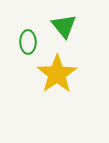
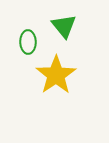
yellow star: moved 1 px left, 1 px down
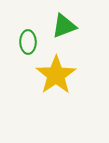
green triangle: rotated 48 degrees clockwise
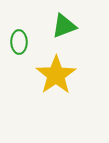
green ellipse: moved 9 px left
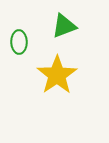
yellow star: moved 1 px right
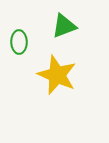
yellow star: rotated 15 degrees counterclockwise
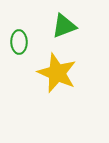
yellow star: moved 2 px up
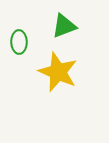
yellow star: moved 1 px right, 1 px up
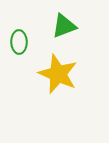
yellow star: moved 2 px down
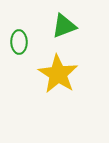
yellow star: rotated 9 degrees clockwise
